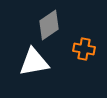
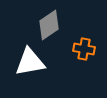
white triangle: moved 4 px left
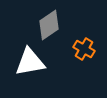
orange cross: rotated 20 degrees clockwise
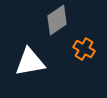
gray diamond: moved 8 px right, 5 px up
